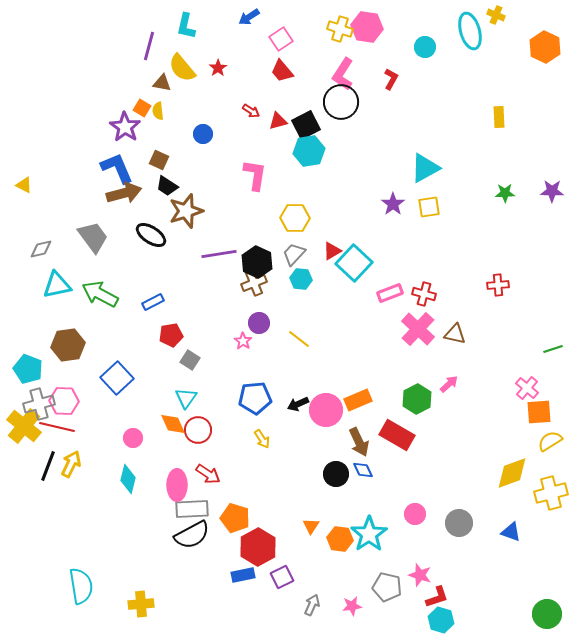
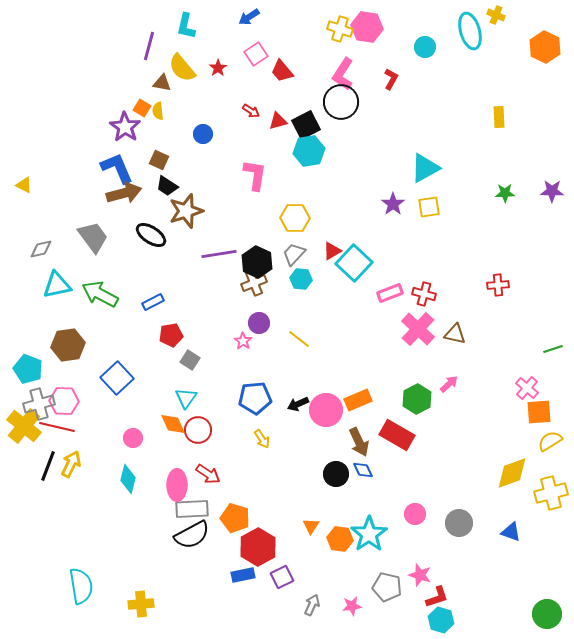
pink square at (281, 39): moved 25 px left, 15 px down
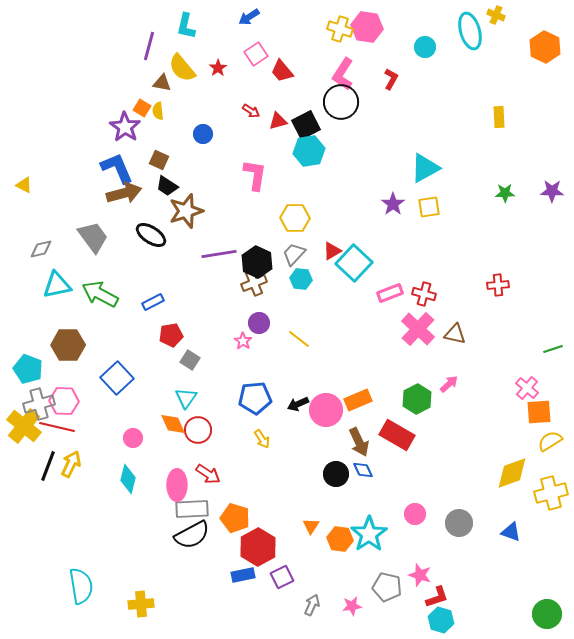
brown hexagon at (68, 345): rotated 8 degrees clockwise
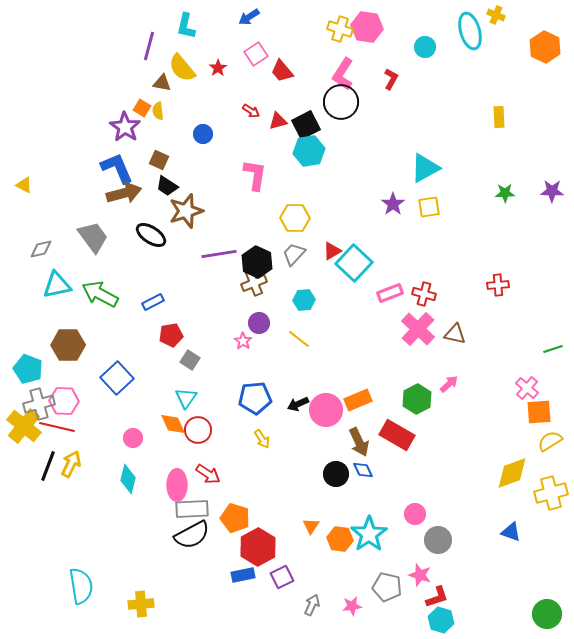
cyan hexagon at (301, 279): moved 3 px right, 21 px down; rotated 10 degrees counterclockwise
gray circle at (459, 523): moved 21 px left, 17 px down
